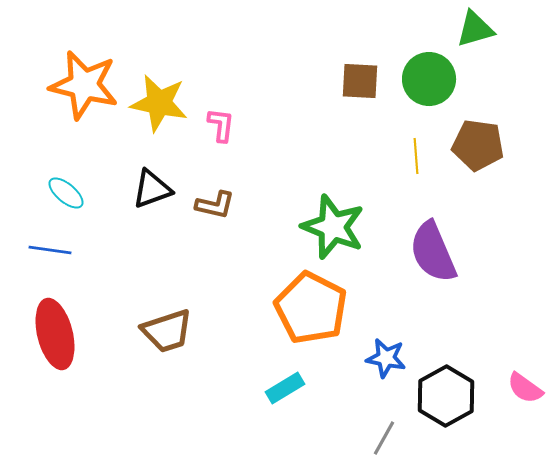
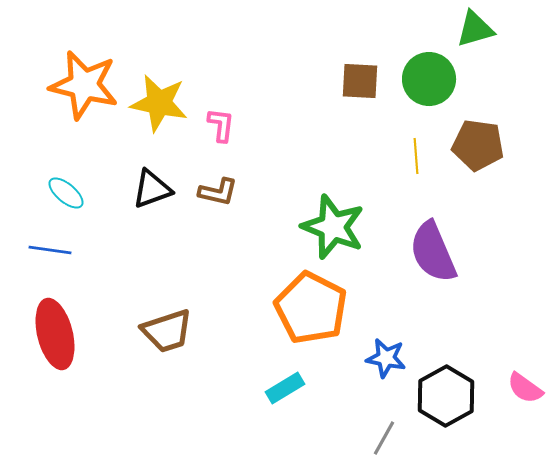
brown L-shape: moved 3 px right, 13 px up
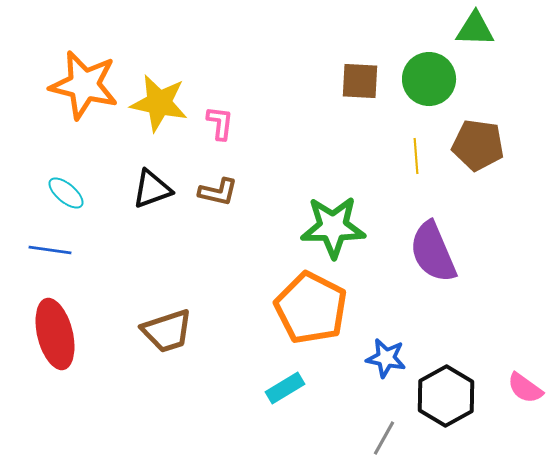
green triangle: rotated 18 degrees clockwise
pink L-shape: moved 1 px left, 2 px up
green star: rotated 22 degrees counterclockwise
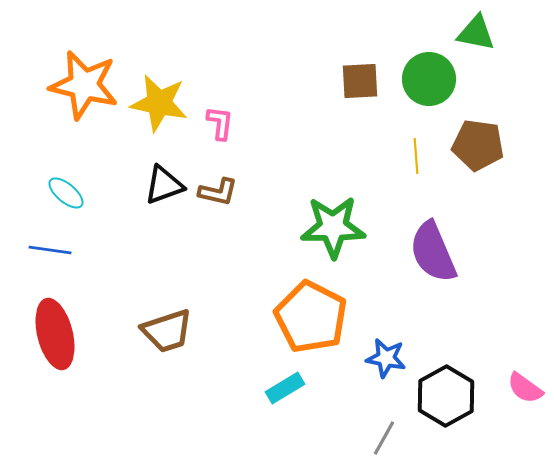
green triangle: moved 1 px right, 4 px down; rotated 9 degrees clockwise
brown square: rotated 6 degrees counterclockwise
black triangle: moved 12 px right, 4 px up
orange pentagon: moved 9 px down
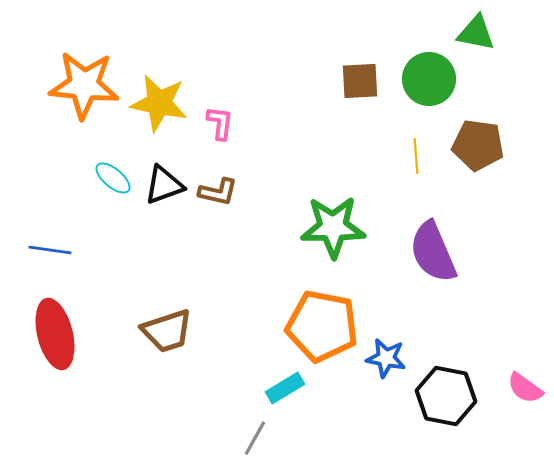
orange star: rotated 8 degrees counterclockwise
cyan ellipse: moved 47 px right, 15 px up
orange pentagon: moved 11 px right, 9 px down; rotated 16 degrees counterclockwise
black hexagon: rotated 20 degrees counterclockwise
gray line: moved 129 px left
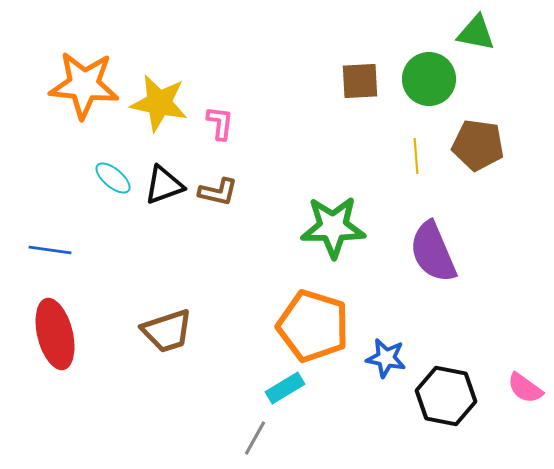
orange pentagon: moved 9 px left; rotated 6 degrees clockwise
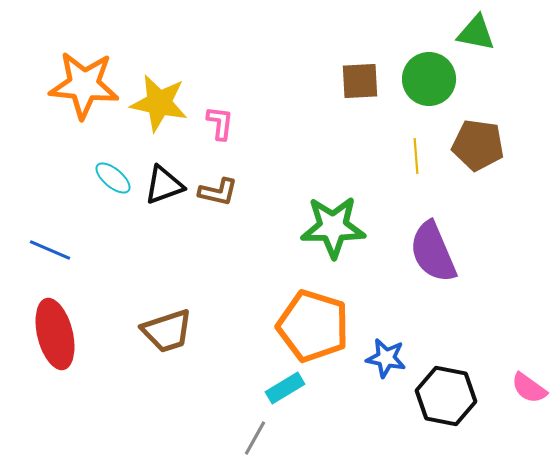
blue line: rotated 15 degrees clockwise
pink semicircle: moved 4 px right
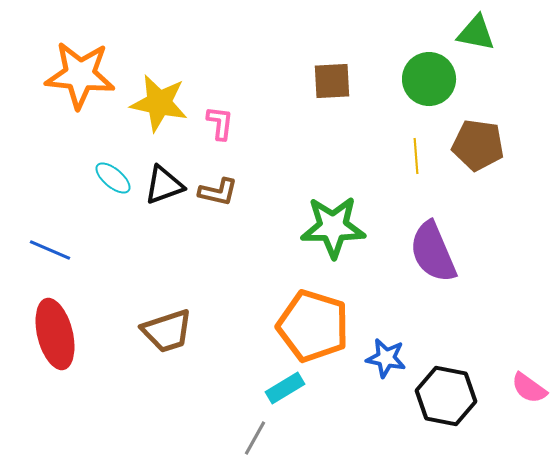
brown square: moved 28 px left
orange star: moved 4 px left, 10 px up
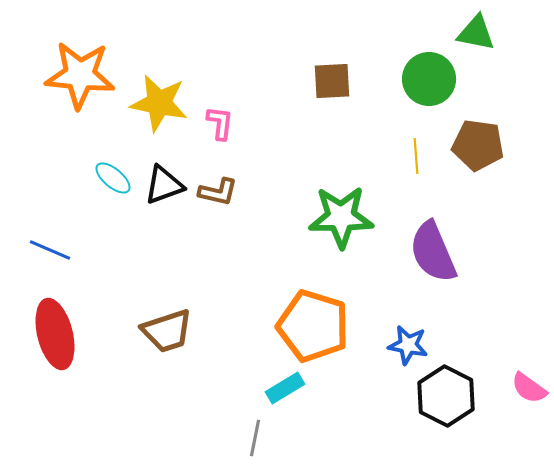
green star: moved 8 px right, 10 px up
blue star: moved 22 px right, 13 px up
black hexagon: rotated 16 degrees clockwise
gray line: rotated 18 degrees counterclockwise
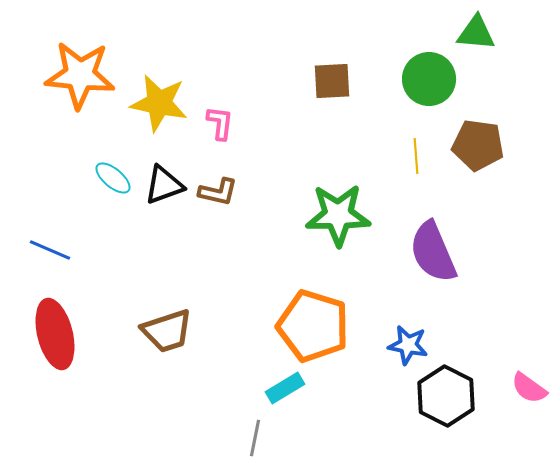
green triangle: rotated 6 degrees counterclockwise
green star: moved 3 px left, 2 px up
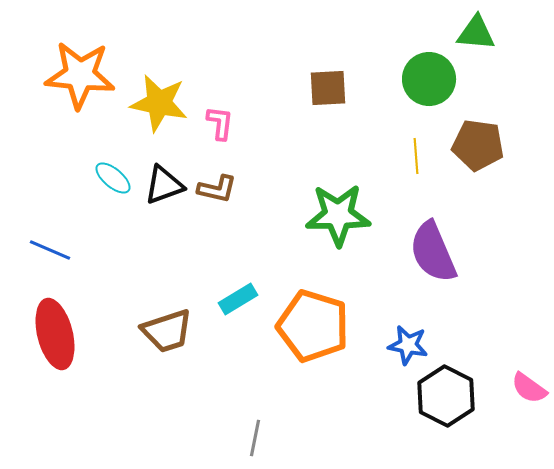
brown square: moved 4 px left, 7 px down
brown L-shape: moved 1 px left, 3 px up
cyan rectangle: moved 47 px left, 89 px up
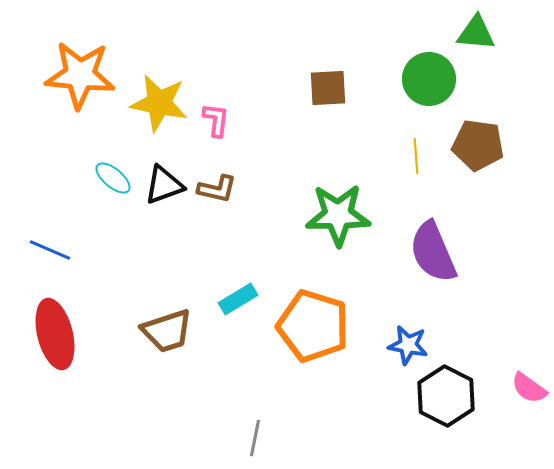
pink L-shape: moved 4 px left, 3 px up
